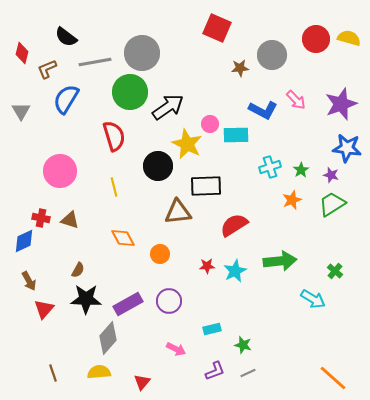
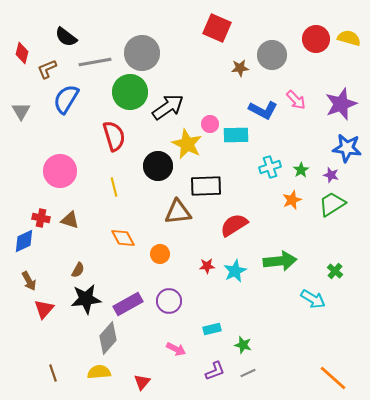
black star at (86, 299): rotated 8 degrees counterclockwise
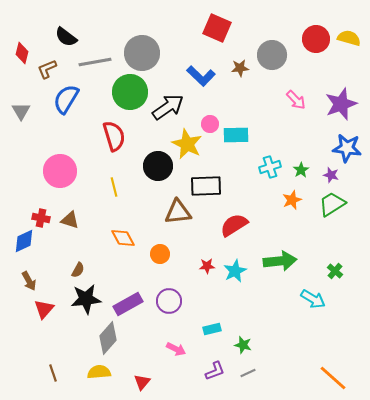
blue L-shape at (263, 110): moved 62 px left, 34 px up; rotated 16 degrees clockwise
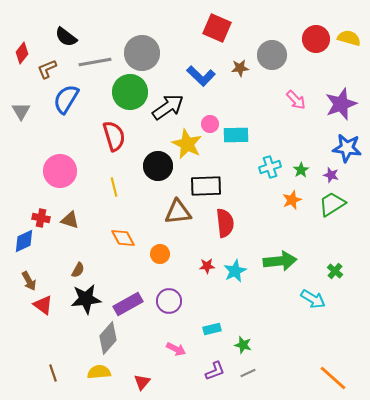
red diamond at (22, 53): rotated 25 degrees clockwise
red semicircle at (234, 225): moved 9 px left, 2 px up; rotated 116 degrees clockwise
red triangle at (44, 309): moved 1 px left, 4 px up; rotated 35 degrees counterclockwise
